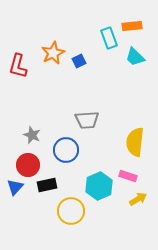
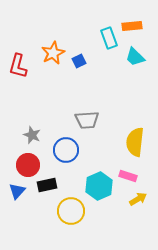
blue triangle: moved 2 px right, 4 px down
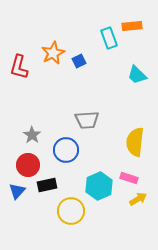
cyan trapezoid: moved 2 px right, 18 px down
red L-shape: moved 1 px right, 1 px down
gray star: rotated 12 degrees clockwise
pink rectangle: moved 1 px right, 2 px down
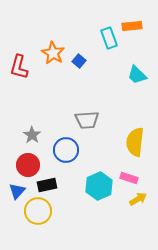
orange star: rotated 15 degrees counterclockwise
blue square: rotated 24 degrees counterclockwise
yellow circle: moved 33 px left
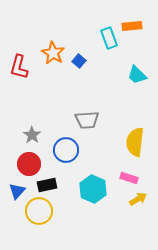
red circle: moved 1 px right, 1 px up
cyan hexagon: moved 6 px left, 3 px down; rotated 12 degrees counterclockwise
yellow circle: moved 1 px right
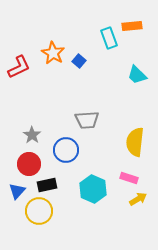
red L-shape: rotated 130 degrees counterclockwise
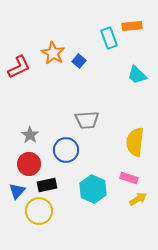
gray star: moved 2 px left
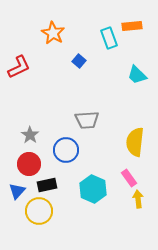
orange star: moved 20 px up
pink rectangle: rotated 36 degrees clockwise
yellow arrow: rotated 66 degrees counterclockwise
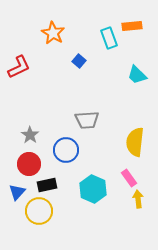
blue triangle: moved 1 px down
